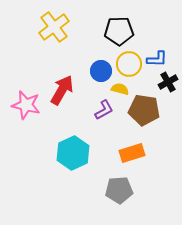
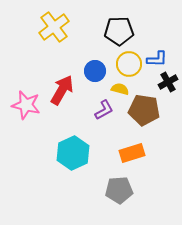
blue circle: moved 6 px left
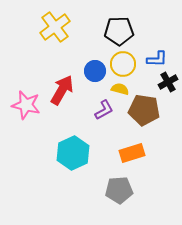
yellow cross: moved 1 px right
yellow circle: moved 6 px left
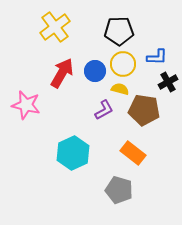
blue L-shape: moved 2 px up
red arrow: moved 17 px up
orange rectangle: moved 1 px right; rotated 55 degrees clockwise
gray pentagon: rotated 20 degrees clockwise
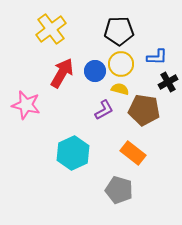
yellow cross: moved 4 px left, 2 px down
yellow circle: moved 2 px left
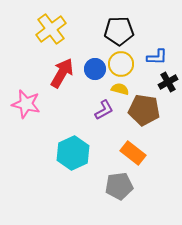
blue circle: moved 2 px up
pink star: moved 1 px up
gray pentagon: moved 4 px up; rotated 24 degrees counterclockwise
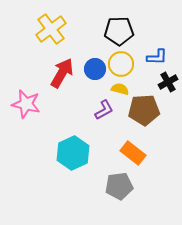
brown pentagon: rotated 12 degrees counterclockwise
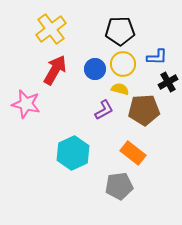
black pentagon: moved 1 px right
yellow circle: moved 2 px right
red arrow: moved 7 px left, 3 px up
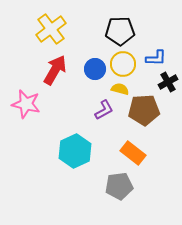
blue L-shape: moved 1 px left, 1 px down
cyan hexagon: moved 2 px right, 2 px up
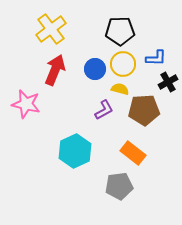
red arrow: rotated 8 degrees counterclockwise
